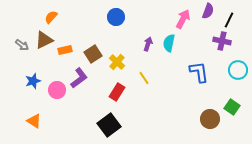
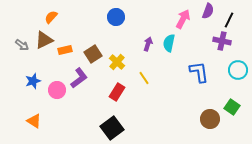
black square: moved 3 px right, 3 px down
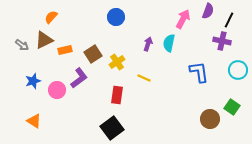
yellow cross: rotated 14 degrees clockwise
yellow line: rotated 32 degrees counterclockwise
red rectangle: moved 3 px down; rotated 24 degrees counterclockwise
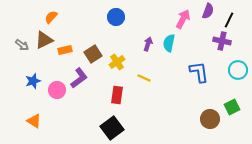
green square: rotated 28 degrees clockwise
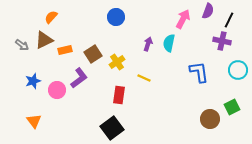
red rectangle: moved 2 px right
orange triangle: rotated 21 degrees clockwise
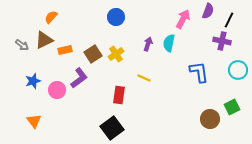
yellow cross: moved 1 px left, 8 px up
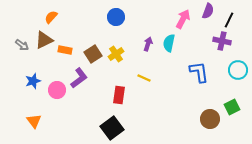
orange rectangle: rotated 24 degrees clockwise
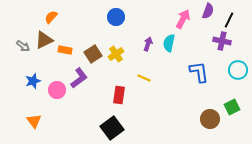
gray arrow: moved 1 px right, 1 px down
